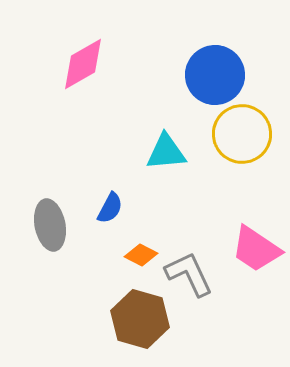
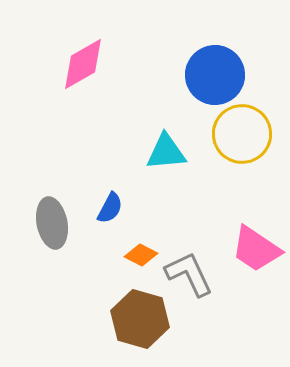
gray ellipse: moved 2 px right, 2 px up
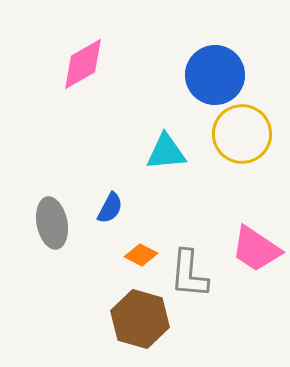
gray L-shape: rotated 150 degrees counterclockwise
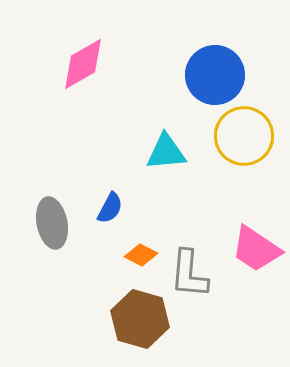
yellow circle: moved 2 px right, 2 px down
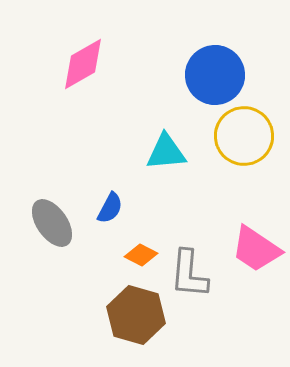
gray ellipse: rotated 24 degrees counterclockwise
brown hexagon: moved 4 px left, 4 px up
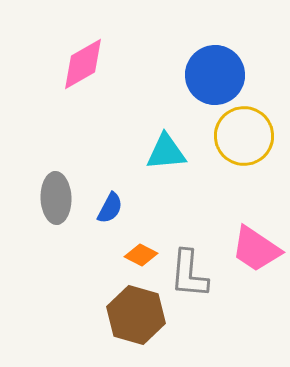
gray ellipse: moved 4 px right, 25 px up; rotated 33 degrees clockwise
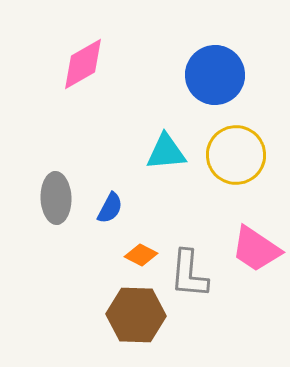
yellow circle: moved 8 px left, 19 px down
brown hexagon: rotated 14 degrees counterclockwise
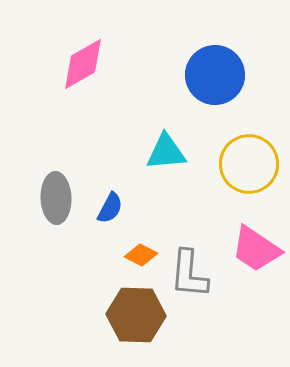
yellow circle: moved 13 px right, 9 px down
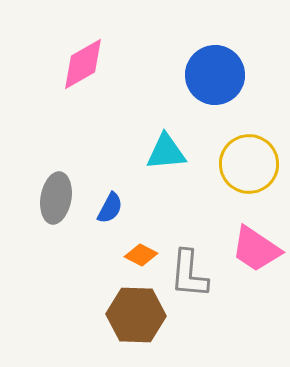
gray ellipse: rotated 12 degrees clockwise
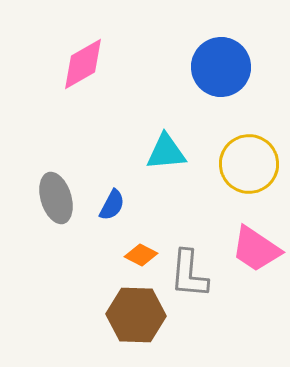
blue circle: moved 6 px right, 8 px up
gray ellipse: rotated 27 degrees counterclockwise
blue semicircle: moved 2 px right, 3 px up
